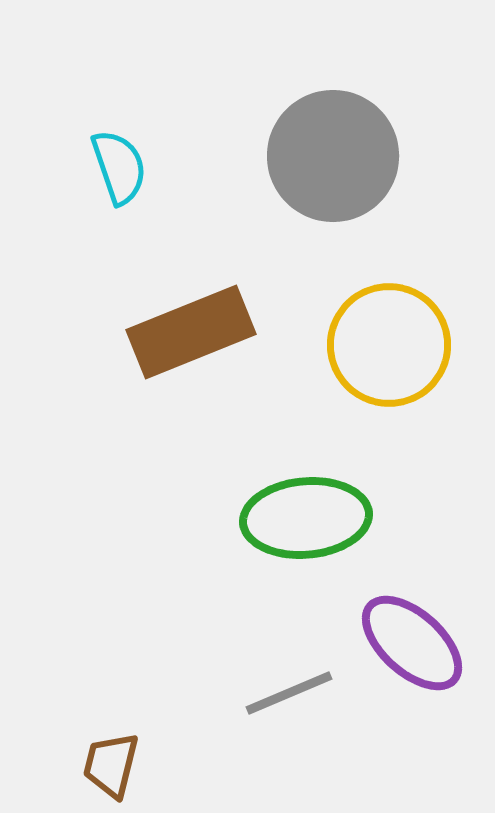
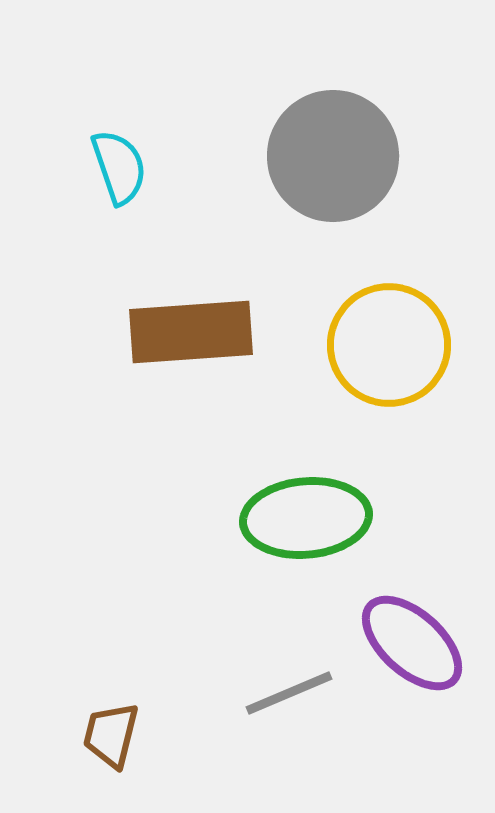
brown rectangle: rotated 18 degrees clockwise
brown trapezoid: moved 30 px up
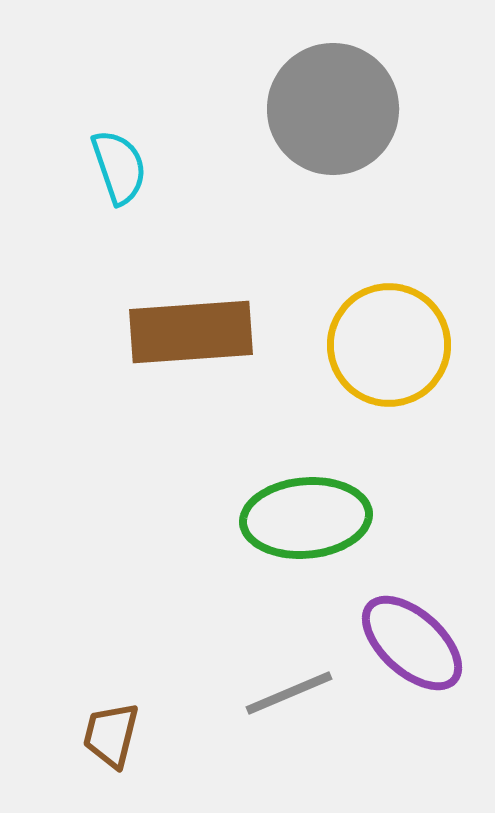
gray circle: moved 47 px up
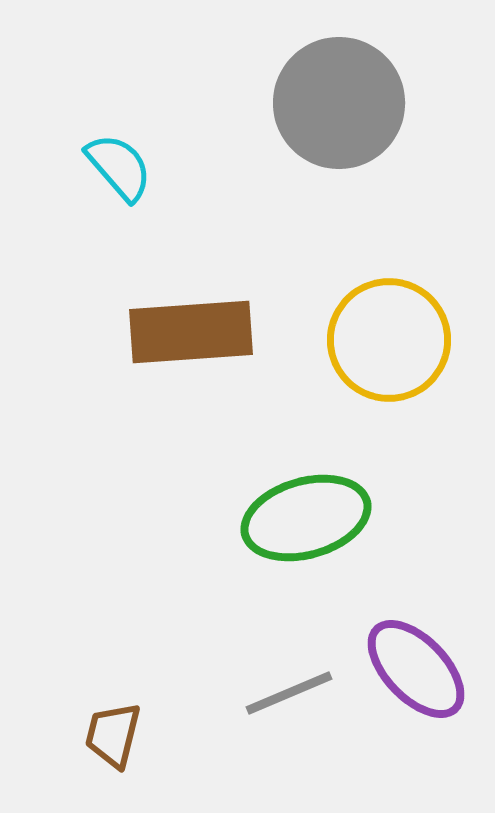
gray circle: moved 6 px right, 6 px up
cyan semicircle: rotated 22 degrees counterclockwise
yellow circle: moved 5 px up
green ellipse: rotated 11 degrees counterclockwise
purple ellipse: moved 4 px right, 26 px down; rotated 4 degrees clockwise
brown trapezoid: moved 2 px right
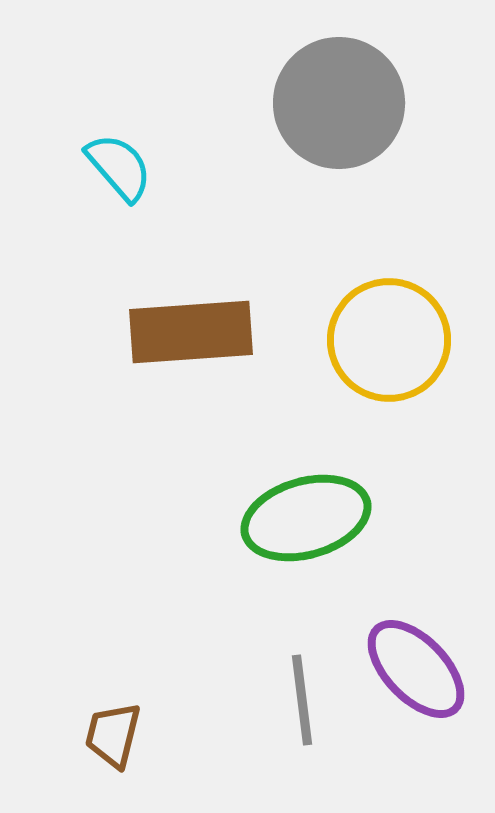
gray line: moved 13 px right, 7 px down; rotated 74 degrees counterclockwise
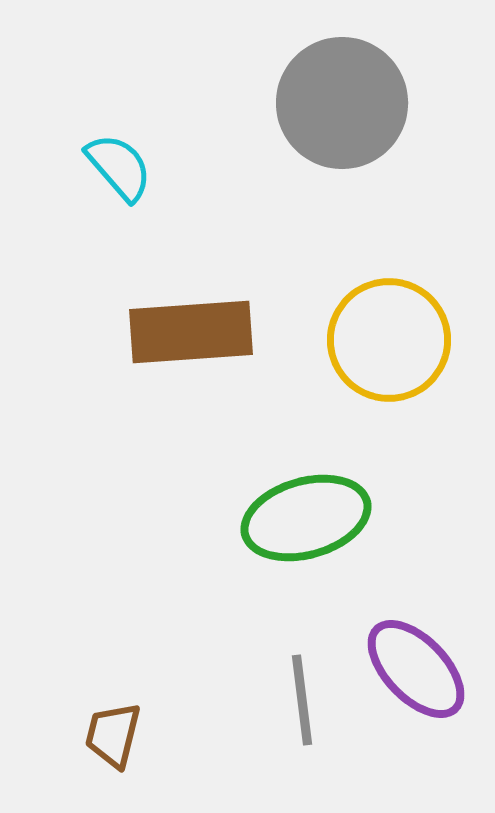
gray circle: moved 3 px right
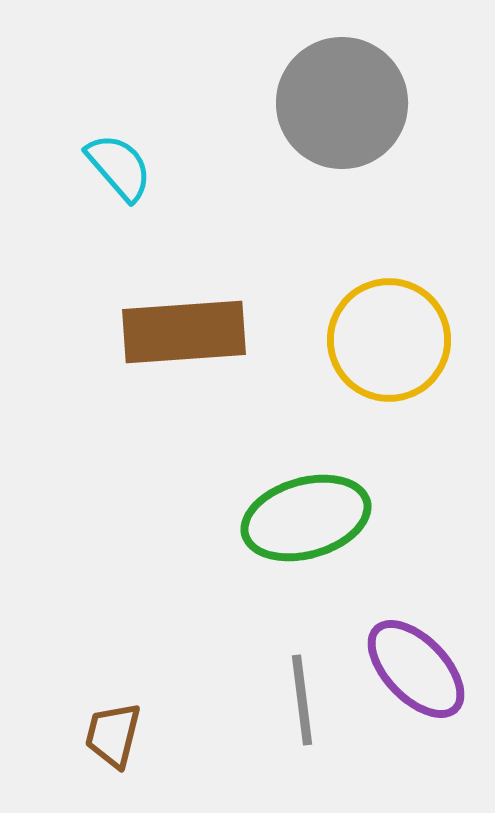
brown rectangle: moved 7 px left
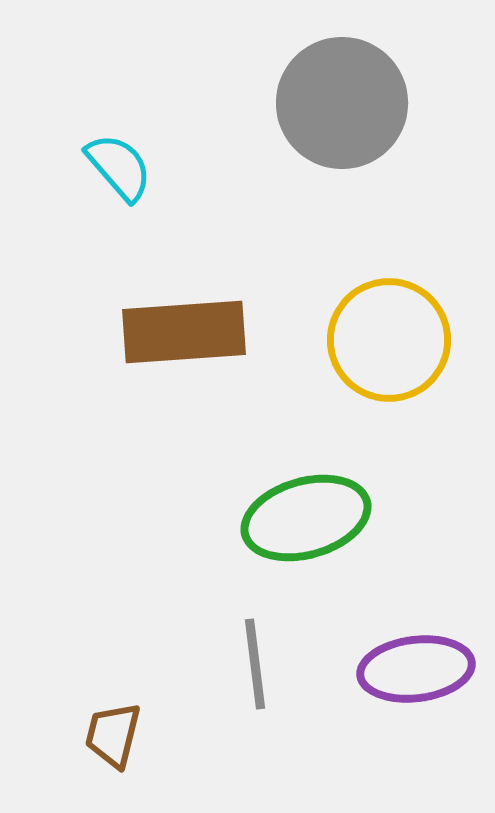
purple ellipse: rotated 53 degrees counterclockwise
gray line: moved 47 px left, 36 px up
